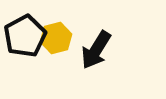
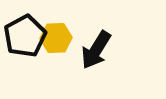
yellow hexagon: rotated 12 degrees clockwise
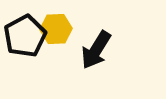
yellow hexagon: moved 9 px up
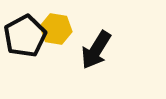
yellow hexagon: rotated 12 degrees clockwise
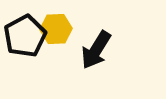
yellow hexagon: rotated 12 degrees counterclockwise
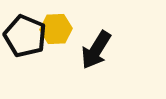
black pentagon: rotated 21 degrees counterclockwise
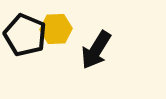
black pentagon: moved 1 px up
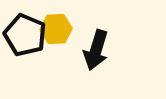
black arrow: rotated 15 degrees counterclockwise
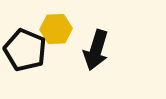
black pentagon: moved 15 px down
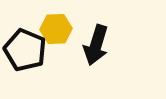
black arrow: moved 5 px up
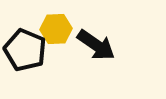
black arrow: rotated 72 degrees counterclockwise
